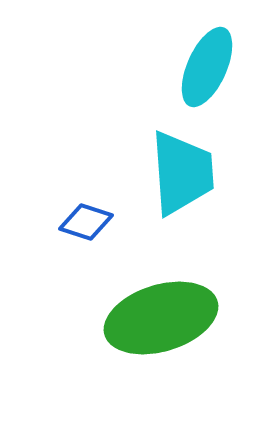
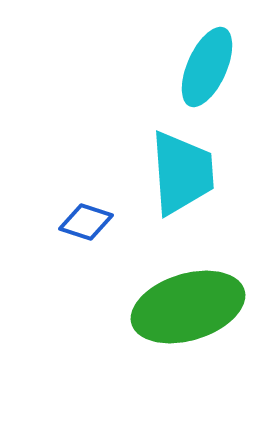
green ellipse: moved 27 px right, 11 px up
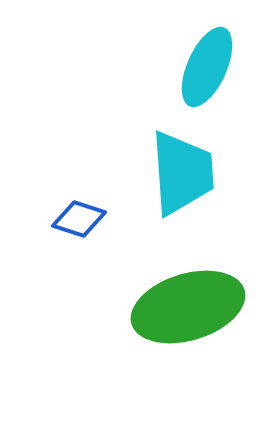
blue diamond: moved 7 px left, 3 px up
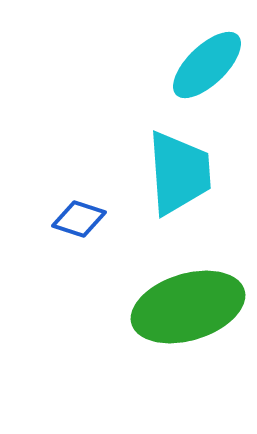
cyan ellipse: moved 2 px up; rotated 22 degrees clockwise
cyan trapezoid: moved 3 px left
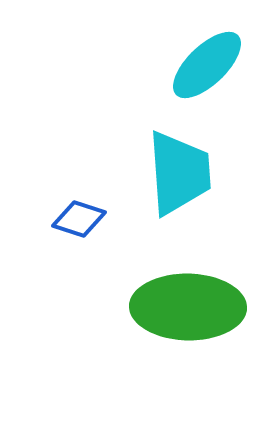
green ellipse: rotated 18 degrees clockwise
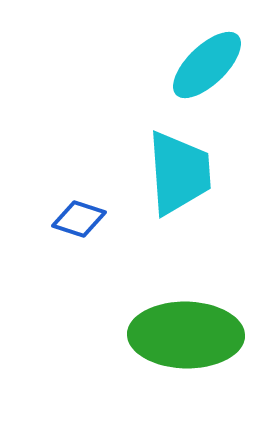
green ellipse: moved 2 px left, 28 px down
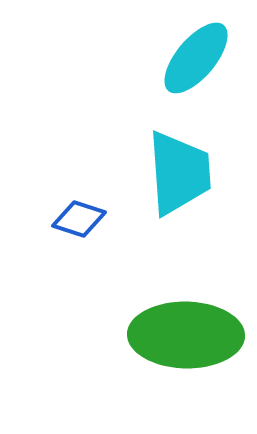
cyan ellipse: moved 11 px left, 7 px up; rotated 6 degrees counterclockwise
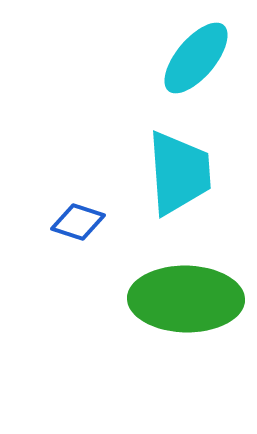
blue diamond: moved 1 px left, 3 px down
green ellipse: moved 36 px up
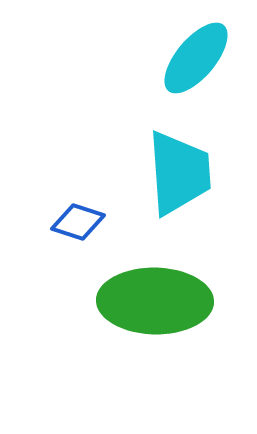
green ellipse: moved 31 px left, 2 px down
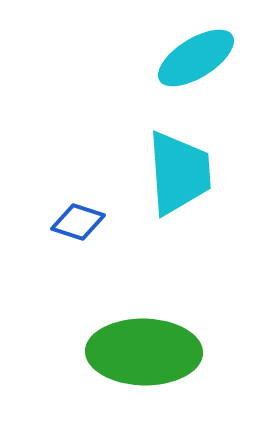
cyan ellipse: rotated 18 degrees clockwise
green ellipse: moved 11 px left, 51 px down
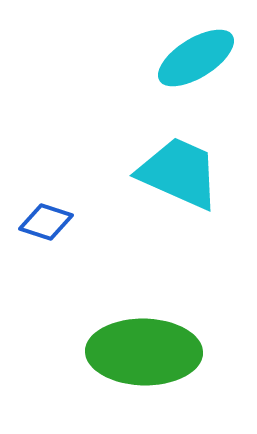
cyan trapezoid: rotated 62 degrees counterclockwise
blue diamond: moved 32 px left
